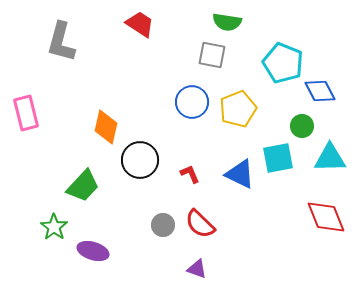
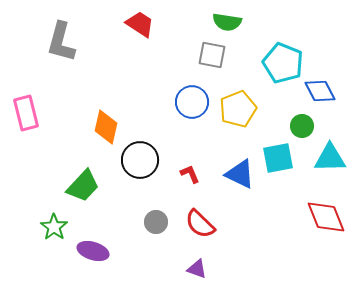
gray circle: moved 7 px left, 3 px up
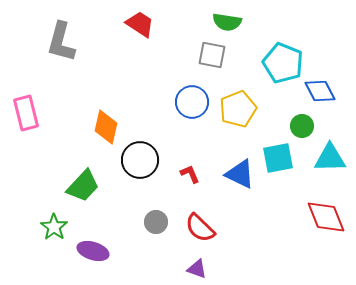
red semicircle: moved 4 px down
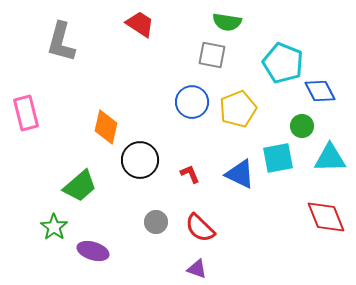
green trapezoid: moved 3 px left; rotated 6 degrees clockwise
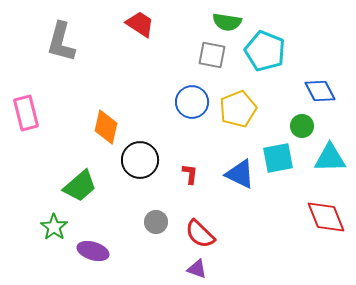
cyan pentagon: moved 18 px left, 12 px up
red L-shape: rotated 30 degrees clockwise
red semicircle: moved 6 px down
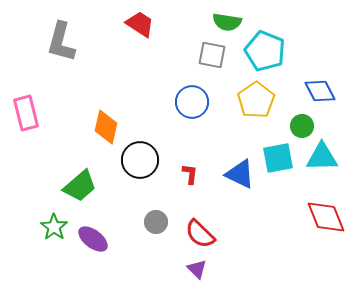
yellow pentagon: moved 18 px right, 9 px up; rotated 12 degrees counterclockwise
cyan triangle: moved 8 px left, 1 px up
purple ellipse: moved 12 px up; rotated 20 degrees clockwise
purple triangle: rotated 25 degrees clockwise
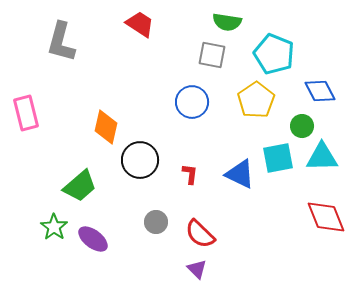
cyan pentagon: moved 9 px right, 3 px down
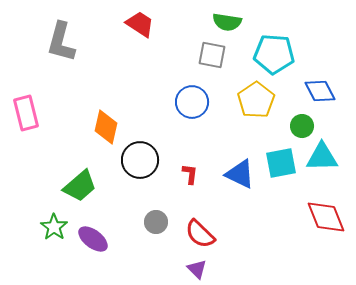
cyan pentagon: rotated 18 degrees counterclockwise
cyan square: moved 3 px right, 5 px down
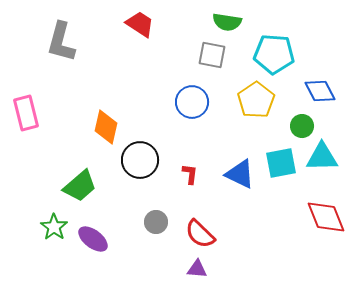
purple triangle: rotated 40 degrees counterclockwise
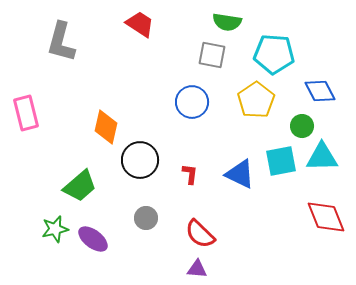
cyan square: moved 2 px up
gray circle: moved 10 px left, 4 px up
green star: moved 1 px right, 2 px down; rotated 24 degrees clockwise
